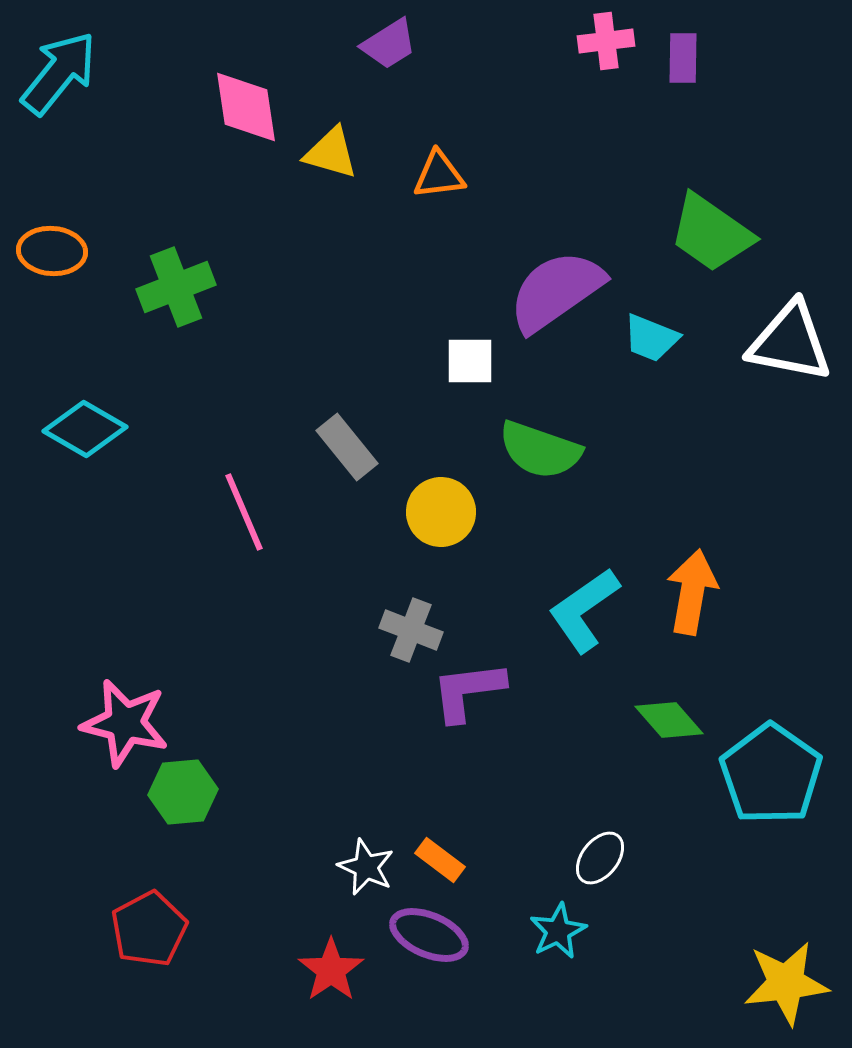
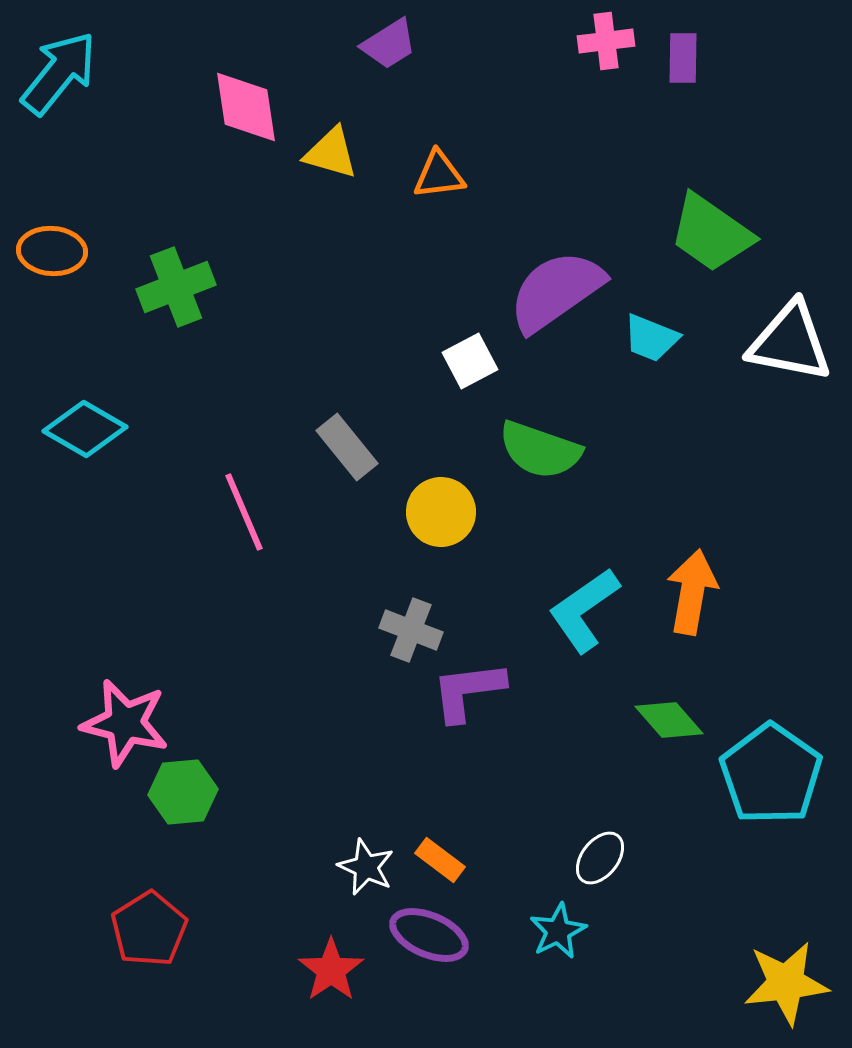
white square: rotated 28 degrees counterclockwise
red pentagon: rotated 4 degrees counterclockwise
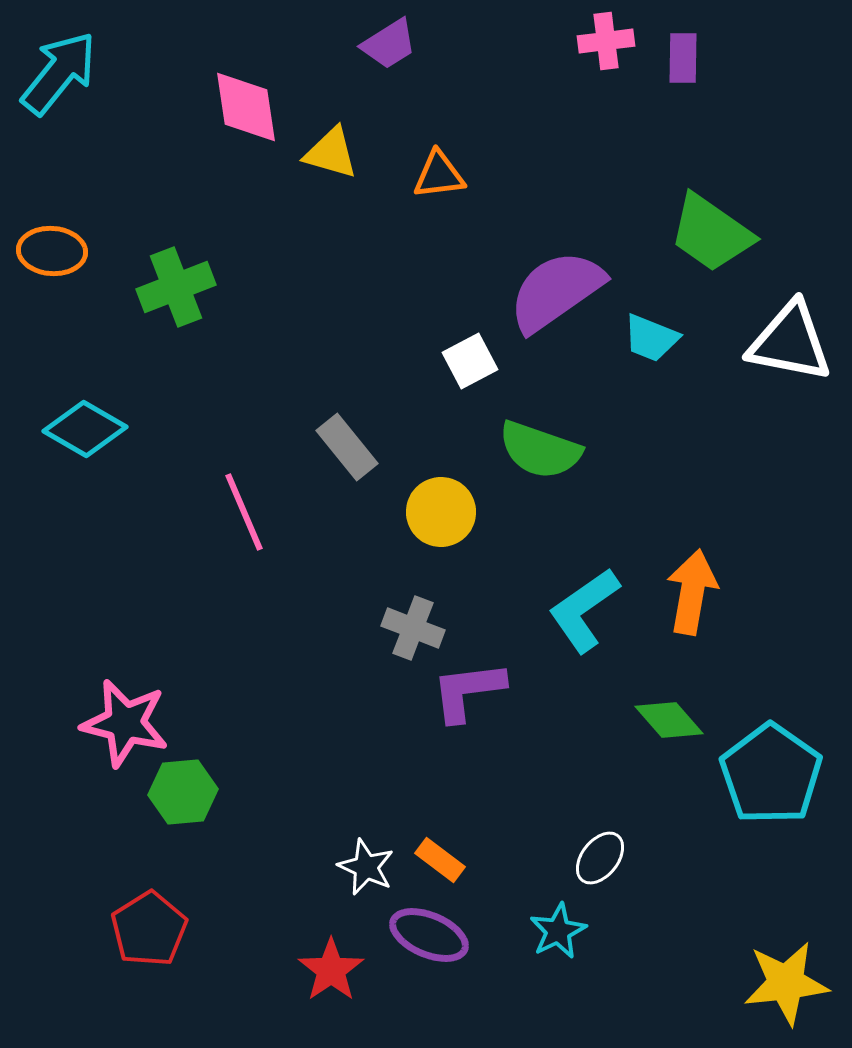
gray cross: moved 2 px right, 2 px up
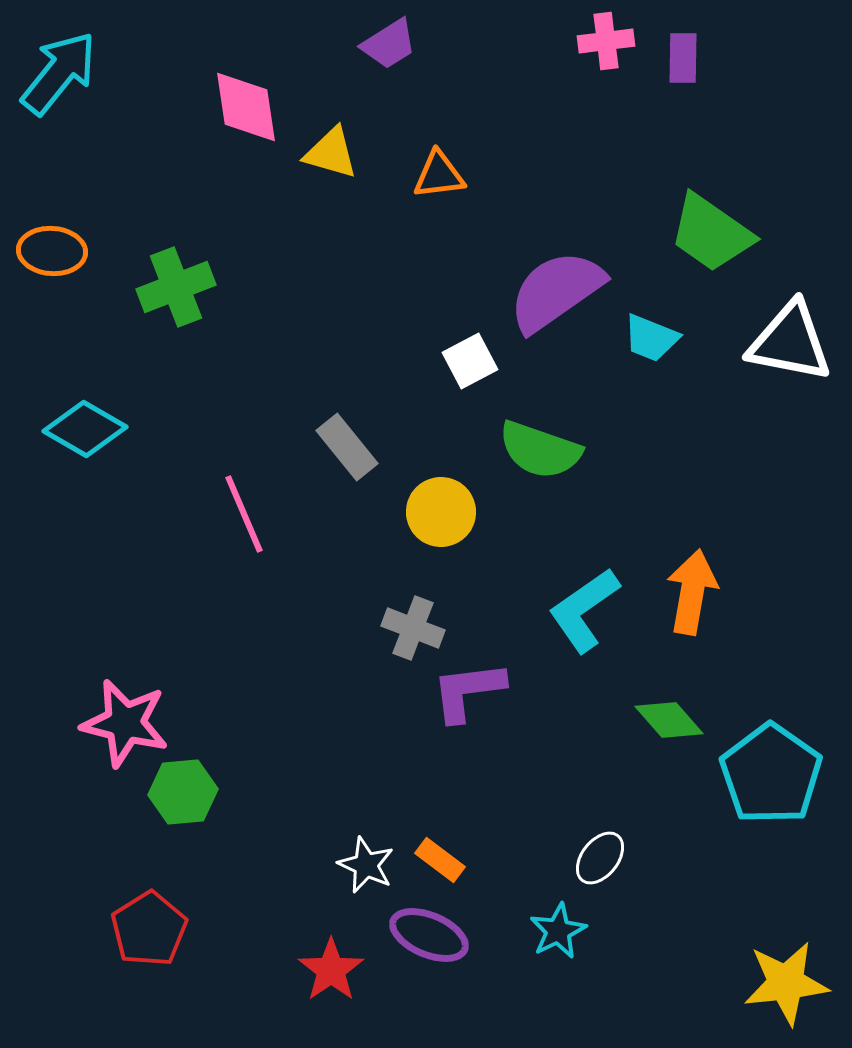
pink line: moved 2 px down
white star: moved 2 px up
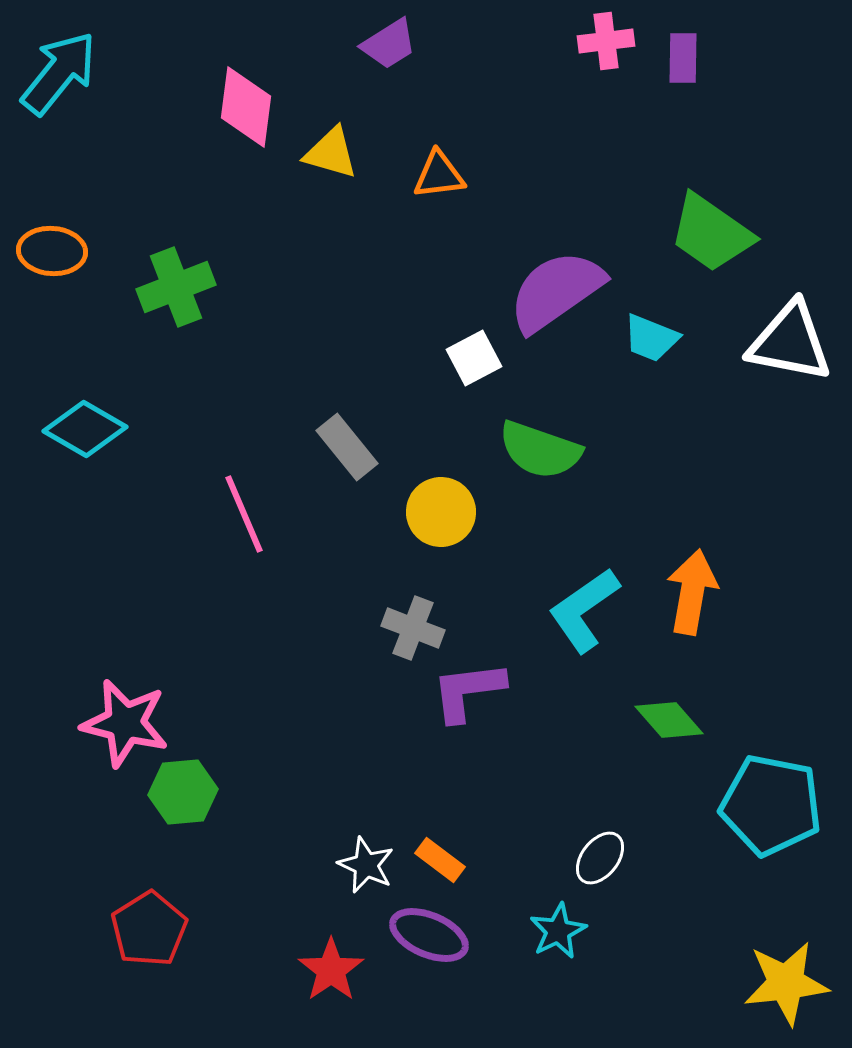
pink diamond: rotated 16 degrees clockwise
white square: moved 4 px right, 3 px up
cyan pentagon: moved 31 px down; rotated 24 degrees counterclockwise
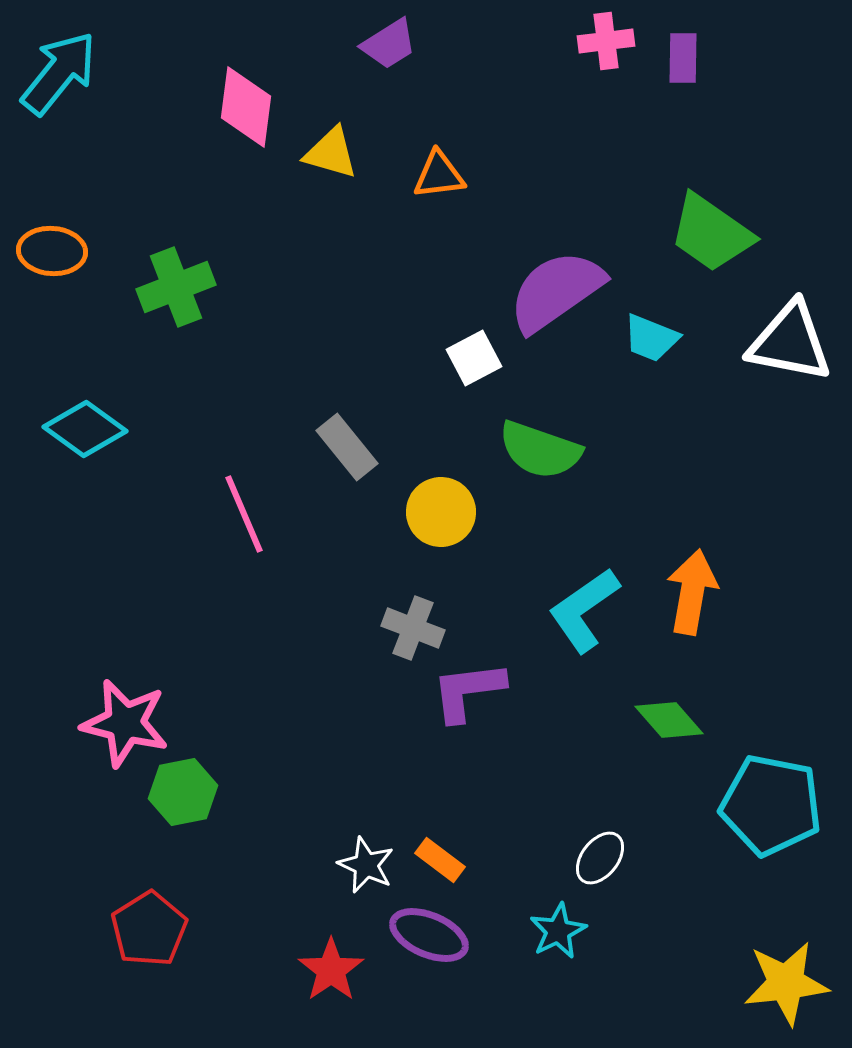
cyan diamond: rotated 6 degrees clockwise
green hexagon: rotated 6 degrees counterclockwise
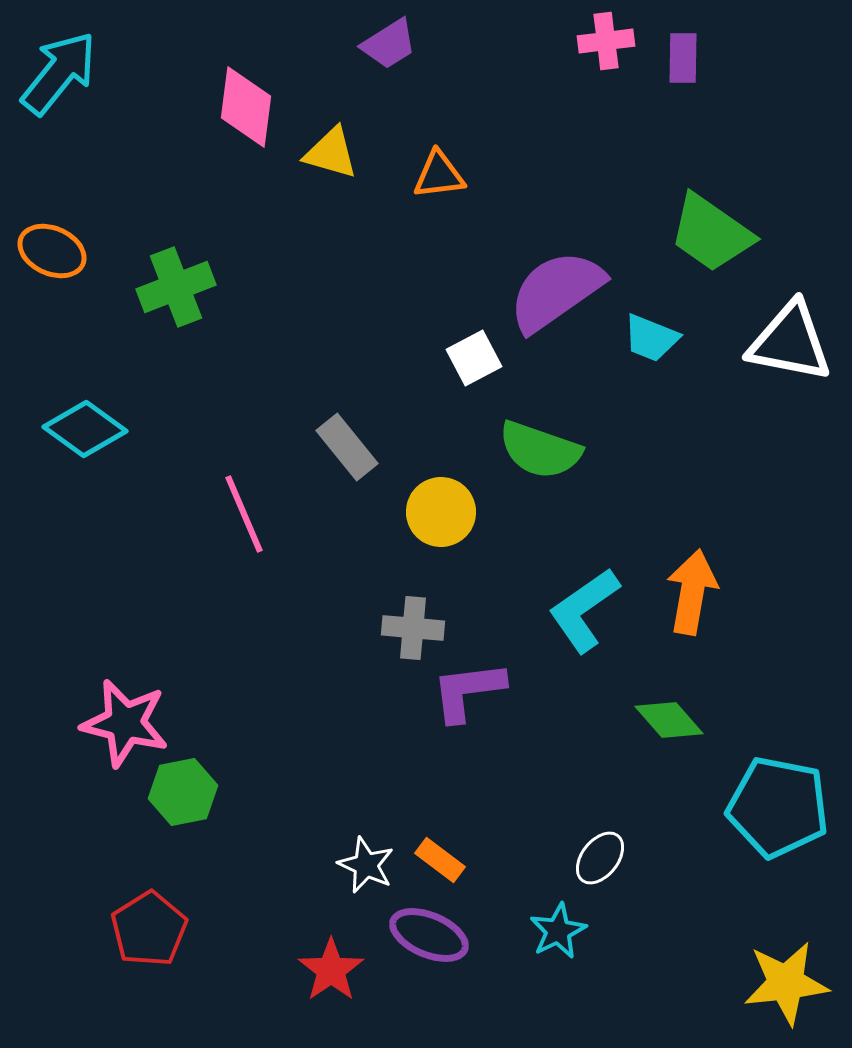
orange ellipse: rotated 20 degrees clockwise
gray cross: rotated 16 degrees counterclockwise
cyan pentagon: moved 7 px right, 2 px down
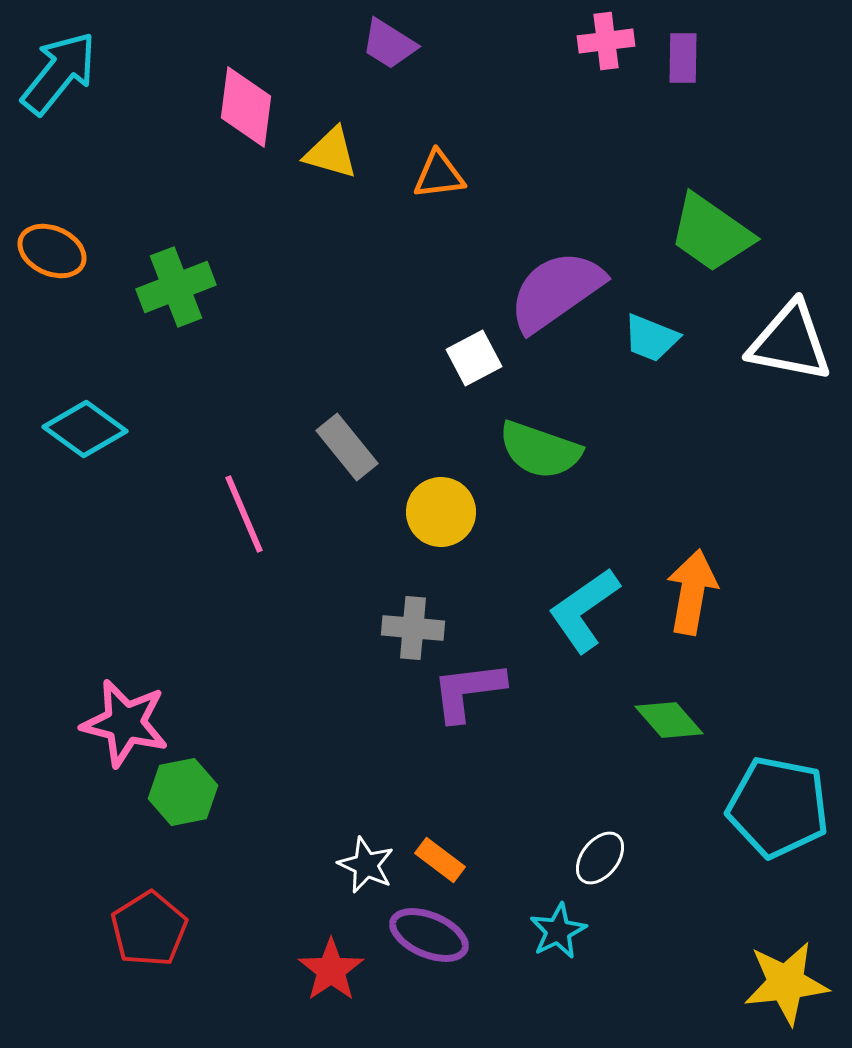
purple trapezoid: rotated 64 degrees clockwise
